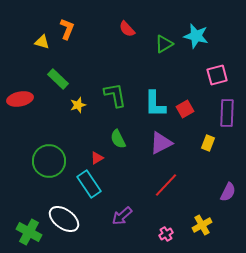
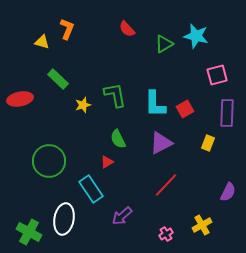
yellow star: moved 5 px right
red triangle: moved 10 px right, 4 px down
cyan rectangle: moved 2 px right, 5 px down
white ellipse: rotated 64 degrees clockwise
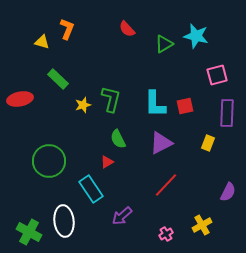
green L-shape: moved 4 px left, 4 px down; rotated 24 degrees clockwise
red square: moved 3 px up; rotated 18 degrees clockwise
white ellipse: moved 2 px down; rotated 16 degrees counterclockwise
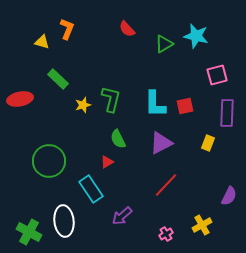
purple semicircle: moved 1 px right, 4 px down
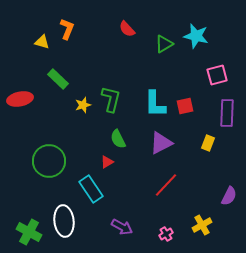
purple arrow: moved 11 px down; rotated 110 degrees counterclockwise
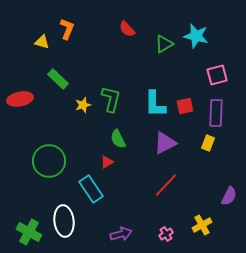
purple rectangle: moved 11 px left
purple triangle: moved 4 px right
purple arrow: moved 1 px left, 7 px down; rotated 45 degrees counterclockwise
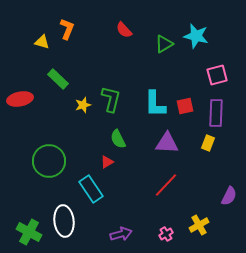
red semicircle: moved 3 px left, 1 px down
purple triangle: moved 2 px right; rotated 30 degrees clockwise
yellow cross: moved 3 px left
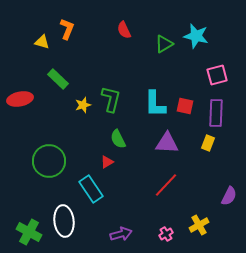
red semicircle: rotated 18 degrees clockwise
red square: rotated 24 degrees clockwise
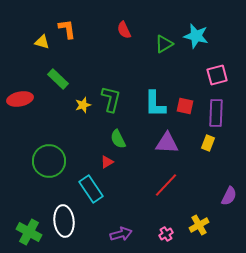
orange L-shape: rotated 30 degrees counterclockwise
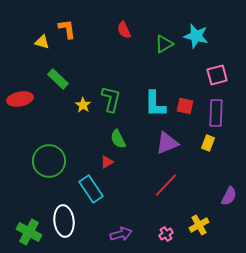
yellow star: rotated 21 degrees counterclockwise
purple triangle: rotated 25 degrees counterclockwise
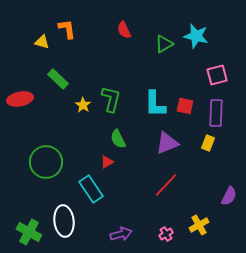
green circle: moved 3 px left, 1 px down
